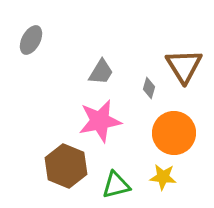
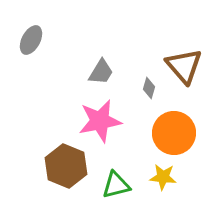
brown triangle: rotated 9 degrees counterclockwise
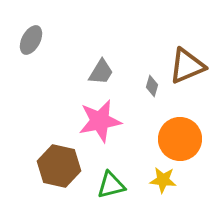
brown triangle: moved 3 px right; rotated 48 degrees clockwise
gray diamond: moved 3 px right, 2 px up
orange circle: moved 6 px right, 6 px down
brown hexagon: moved 7 px left; rotated 9 degrees counterclockwise
yellow star: moved 3 px down
green triangle: moved 5 px left
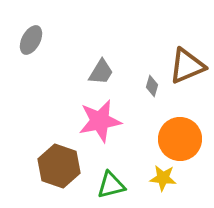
brown hexagon: rotated 6 degrees clockwise
yellow star: moved 2 px up
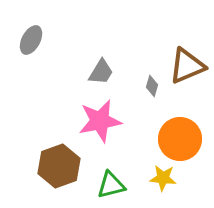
brown hexagon: rotated 21 degrees clockwise
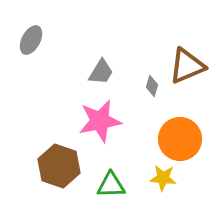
brown hexagon: rotated 21 degrees counterclockwise
green triangle: rotated 12 degrees clockwise
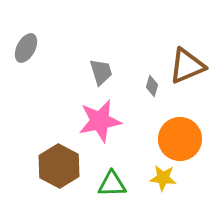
gray ellipse: moved 5 px left, 8 px down
gray trapezoid: rotated 48 degrees counterclockwise
brown hexagon: rotated 9 degrees clockwise
green triangle: moved 1 px right, 1 px up
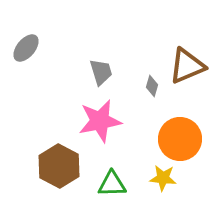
gray ellipse: rotated 12 degrees clockwise
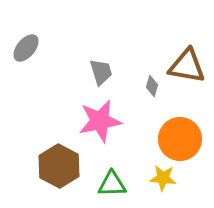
brown triangle: rotated 33 degrees clockwise
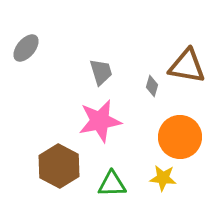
orange circle: moved 2 px up
